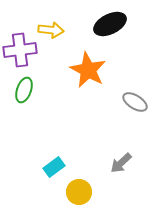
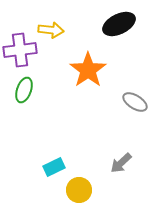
black ellipse: moved 9 px right
orange star: rotated 9 degrees clockwise
cyan rectangle: rotated 10 degrees clockwise
yellow circle: moved 2 px up
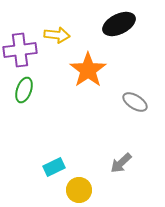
yellow arrow: moved 6 px right, 5 px down
